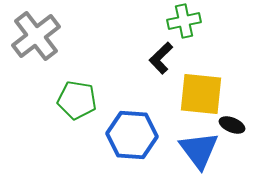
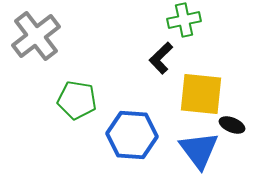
green cross: moved 1 px up
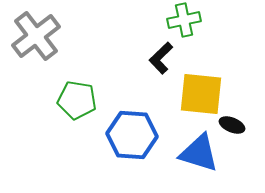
blue triangle: moved 3 px down; rotated 36 degrees counterclockwise
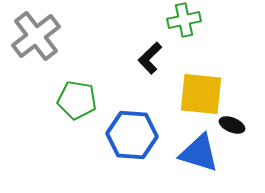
black L-shape: moved 11 px left
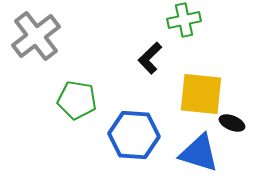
black ellipse: moved 2 px up
blue hexagon: moved 2 px right
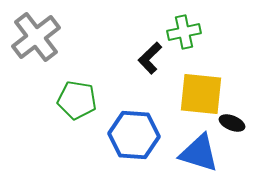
green cross: moved 12 px down
gray cross: moved 1 px down
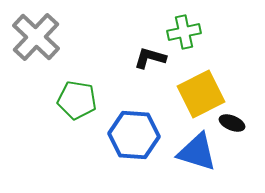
gray cross: rotated 9 degrees counterclockwise
black L-shape: rotated 60 degrees clockwise
yellow square: rotated 33 degrees counterclockwise
blue triangle: moved 2 px left, 1 px up
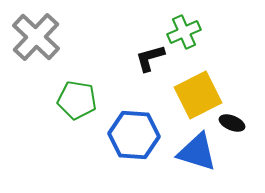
green cross: rotated 12 degrees counterclockwise
black L-shape: rotated 32 degrees counterclockwise
yellow square: moved 3 px left, 1 px down
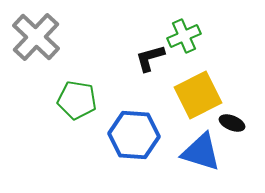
green cross: moved 4 px down
blue triangle: moved 4 px right
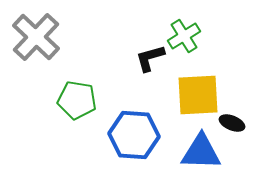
green cross: rotated 8 degrees counterclockwise
yellow square: rotated 24 degrees clockwise
blue triangle: rotated 15 degrees counterclockwise
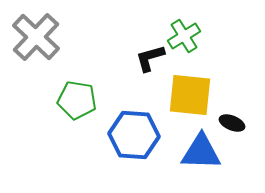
yellow square: moved 8 px left; rotated 9 degrees clockwise
